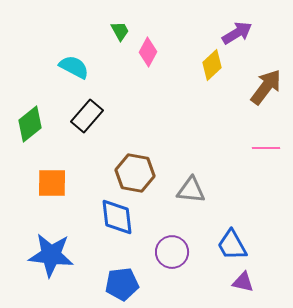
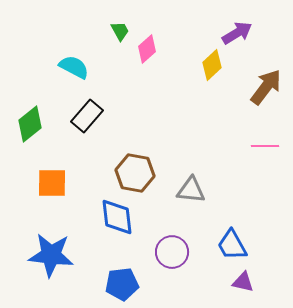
pink diamond: moved 1 px left, 3 px up; rotated 20 degrees clockwise
pink line: moved 1 px left, 2 px up
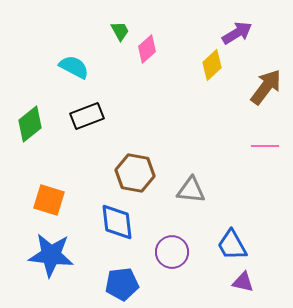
black rectangle: rotated 28 degrees clockwise
orange square: moved 3 px left, 17 px down; rotated 16 degrees clockwise
blue diamond: moved 5 px down
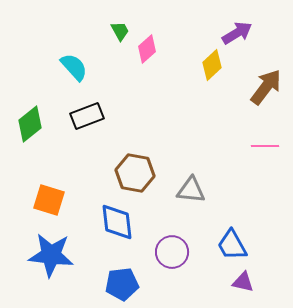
cyan semicircle: rotated 20 degrees clockwise
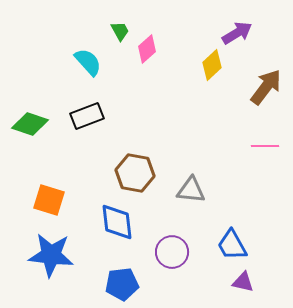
cyan semicircle: moved 14 px right, 5 px up
green diamond: rotated 57 degrees clockwise
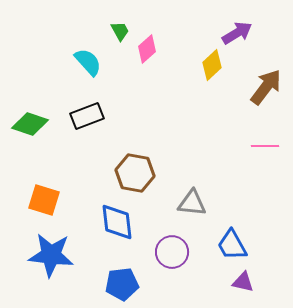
gray triangle: moved 1 px right, 13 px down
orange square: moved 5 px left
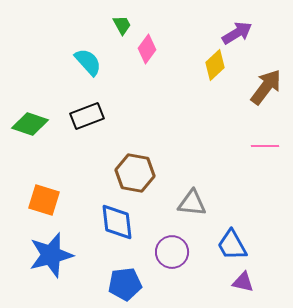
green trapezoid: moved 2 px right, 6 px up
pink diamond: rotated 12 degrees counterclockwise
yellow diamond: moved 3 px right
blue star: rotated 21 degrees counterclockwise
blue pentagon: moved 3 px right
